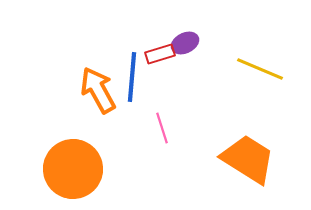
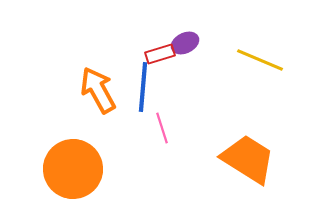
yellow line: moved 9 px up
blue line: moved 11 px right, 10 px down
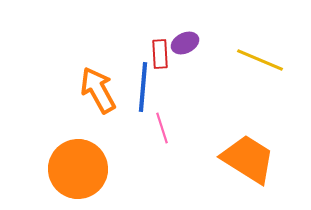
red rectangle: rotated 76 degrees counterclockwise
orange circle: moved 5 px right
